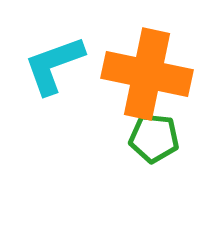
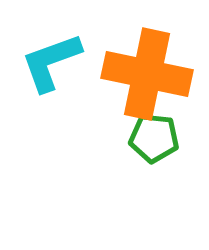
cyan L-shape: moved 3 px left, 3 px up
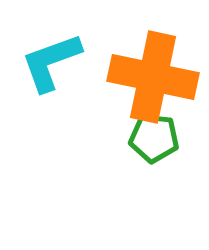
orange cross: moved 6 px right, 3 px down
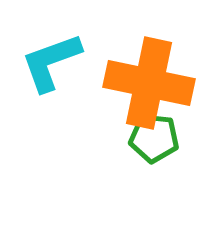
orange cross: moved 4 px left, 6 px down
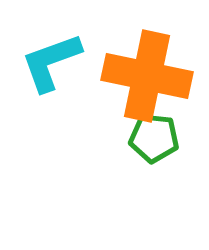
orange cross: moved 2 px left, 7 px up
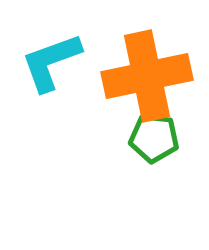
orange cross: rotated 24 degrees counterclockwise
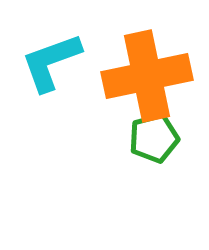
green pentagon: rotated 21 degrees counterclockwise
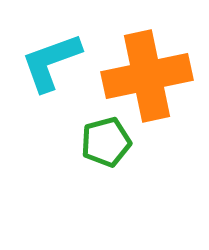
green pentagon: moved 48 px left, 4 px down
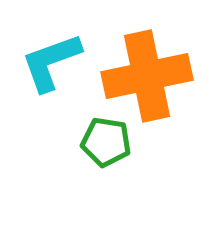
green pentagon: rotated 24 degrees clockwise
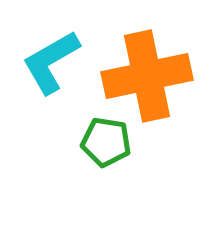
cyan L-shape: rotated 10 degrees counterclockwise
